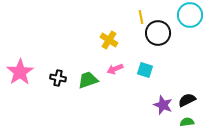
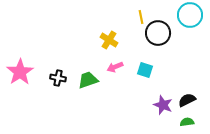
pink arrow: moved 2 px up
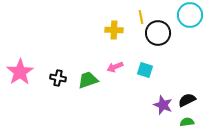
yellow cross: moved 5 px right, 10 px up; rotated 30 degrees counterclockwise
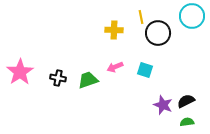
cyan circle: moved 2 px right, 1 px down
black semicircle: moved 1 px left, 1 px down
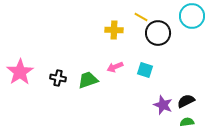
yellow line: rotated 48 degrees counterclockwise
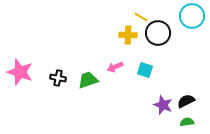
yellow cross: moved 14 px right, 5 px down
pink star: rotated 20 degrees counterclockwise
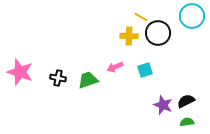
yellow cross: moved 1 px right, 1 px down
cyan square: rotated 35 degrees counterclockwise
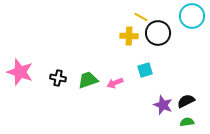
pink arrow: moved 16 px down
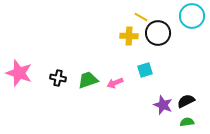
pink star: moved 1 px left, 1 px down
